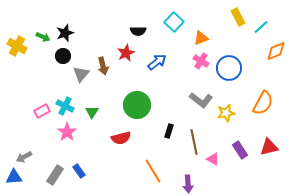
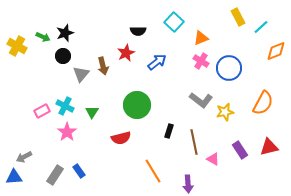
yellow star: moved 1 px left, 1 px up
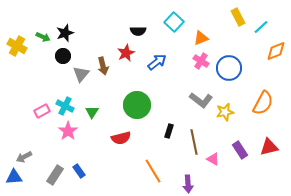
pink star: moved 1 px right, 1 px up
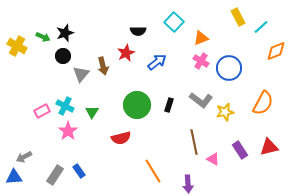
black rectangle: moved 26 px up
